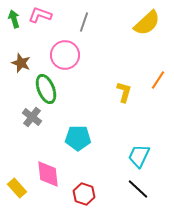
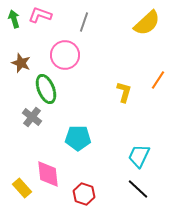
yellow rectangle: moved 5 px right
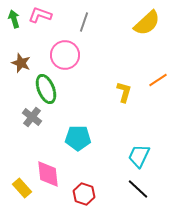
orange line: rotated 24 degrees clockwise
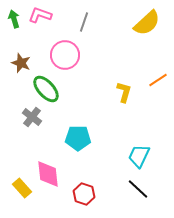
green ellipse: rotated 20 degrees counterclockwise
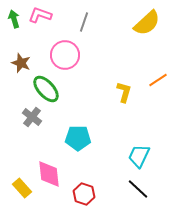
pink diamond: moved 1 px right
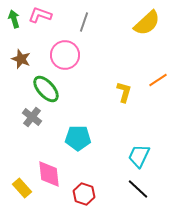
brown star: moved 4 px up
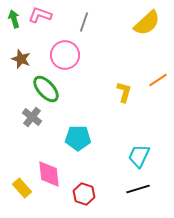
black line: rotated 60 degrees counterclockwise
